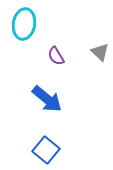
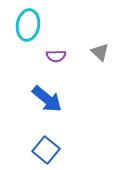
cyan ellipse: moved 4 px right, 1 px down
purple semicircle: rotated 60 degrees counterclockwise
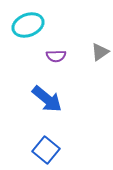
cyan ellipse: rotated 60 degrees clockwise
gray triangle: rotated 42 degrees clockwise
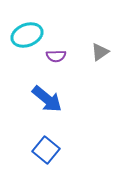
cyan ellipse: moved 1 px left, 10 px down
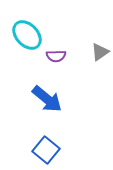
cyan ellipse: rotated 68 degrees clockwise
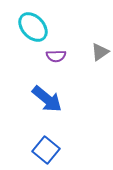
cyan ellipse: moved 6 px right, 8 px up
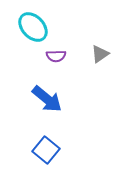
gray triangle: moved 2 px down
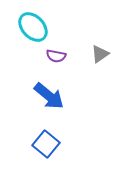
purple semicircle: rotated 12 degrees clockwise
blue arrow: moved 2 px right, 3 px up
blue square: moved 6 px up
